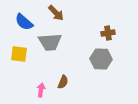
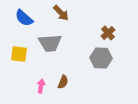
brown arrow: moved 5 px right
blue semicircle: moved 4 px up
brown cross: rotated 32 degrees counterclockwise
gray trapezoid: moved 1 px down
gray hexagon: moved 1 px up
pink arrow: moved 4 px up
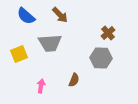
brown arrow: moved 1 px left, 2 px down
blue semicircle: moved 2 px right, 2 px up
yellow square: rotated 30 degrees counterclockwise
brown semicircle: moved 11 px right, 2 px up
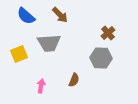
gray trapezoid: moved 1 px left
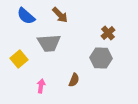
yellow square: moved 5 px down; rotated 18 degrees counterclockwise
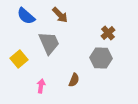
gray trapezoid: rotated 110 degrees counterclockwise
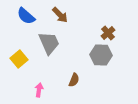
gray hexagon: moved 3 px up
pink arrow: moved 2 px left, 4 px down
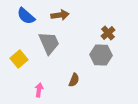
brown arrow: rotated 54 degrees counterclockwise
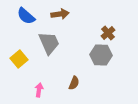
brown arrow: moved 1 px up
brown semicircle: moved 3 px down
